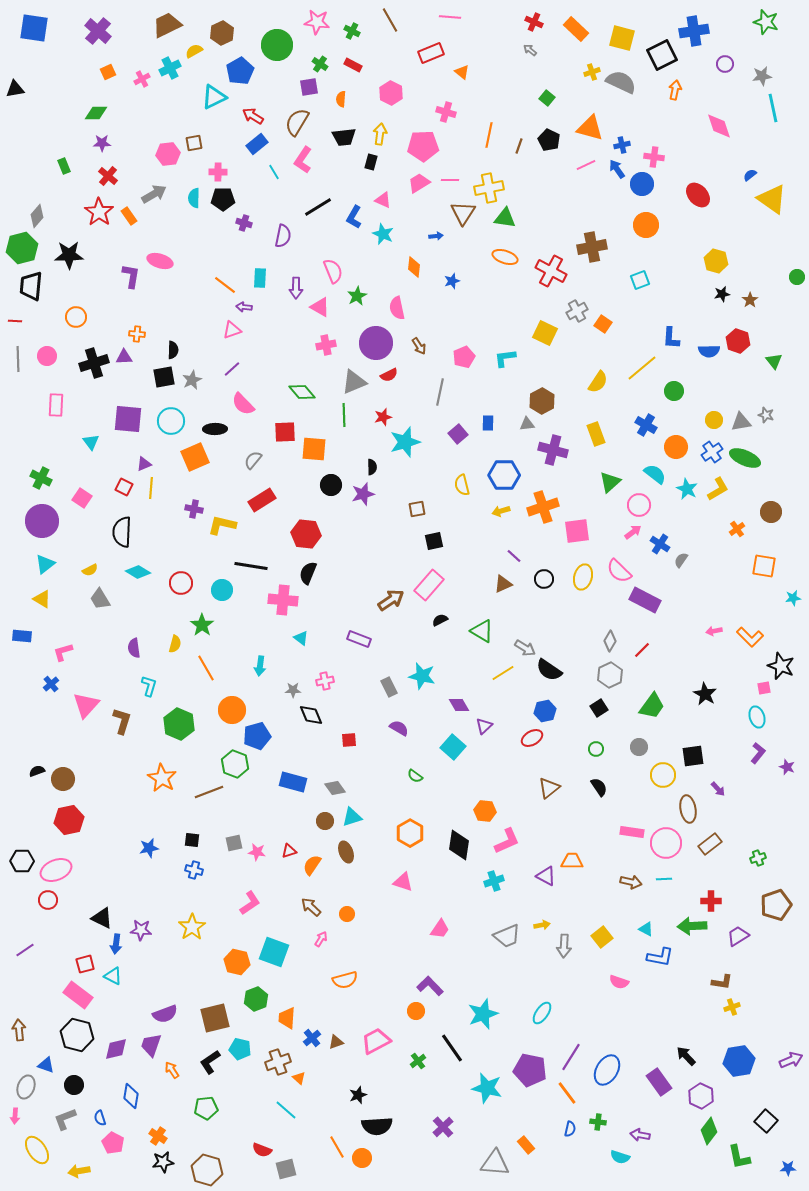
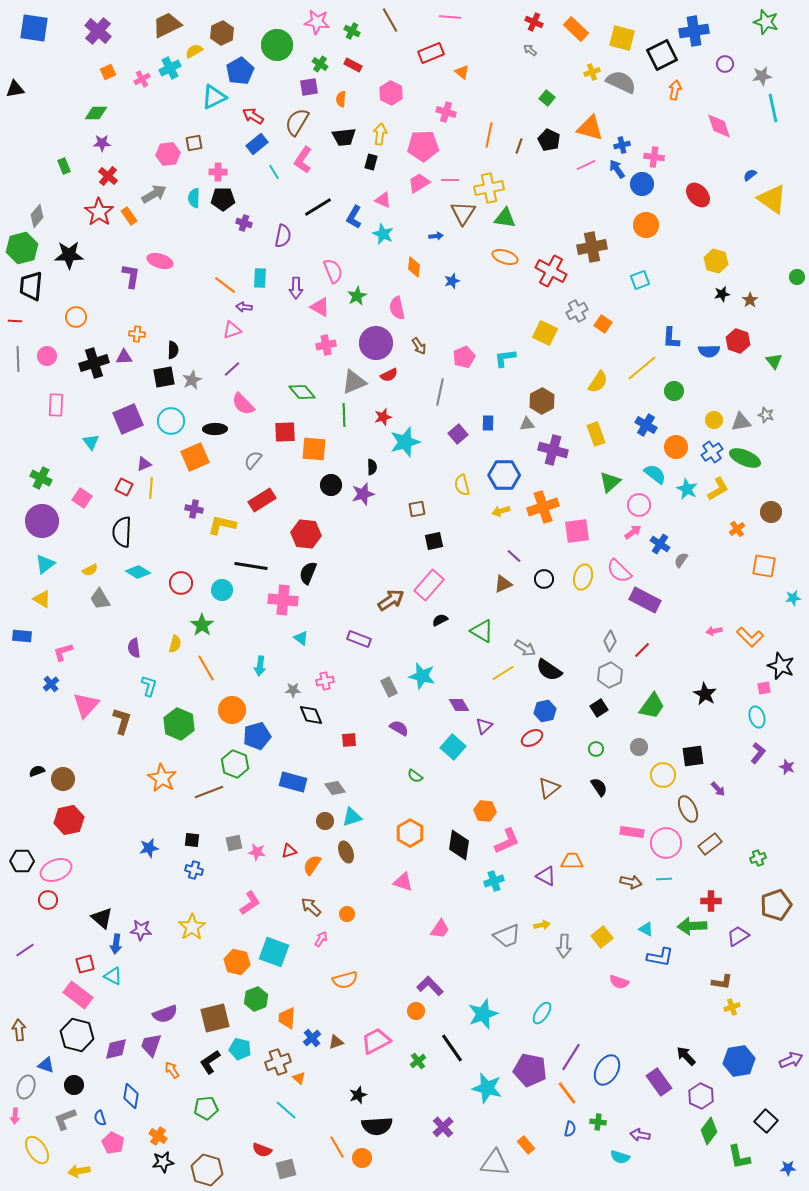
purple square at (128, 419): rotated 28 degrees counterclockwise
brown ellipse at (688, 809): rotated 16 degrees counterclockwise
black triangle at (102, 918): rotated 15 degrees clockwise
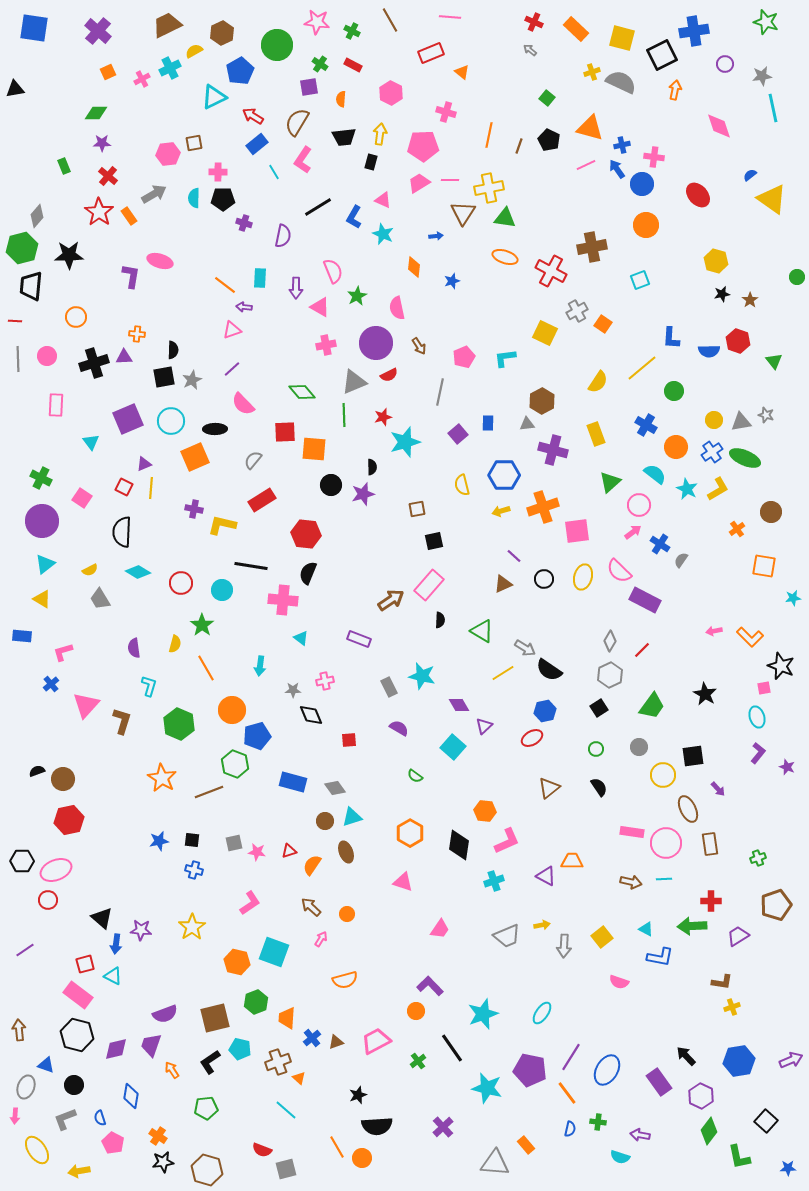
black semicircle at (440, 620): rotated 119 degrees clockwise
brown rectangle at (710, 844): rotated 60 degrees counterclockwise
blue star at (149, 848): moved 10 px right, 7 px up
green hexagon at (256, 999): moved 3 px down
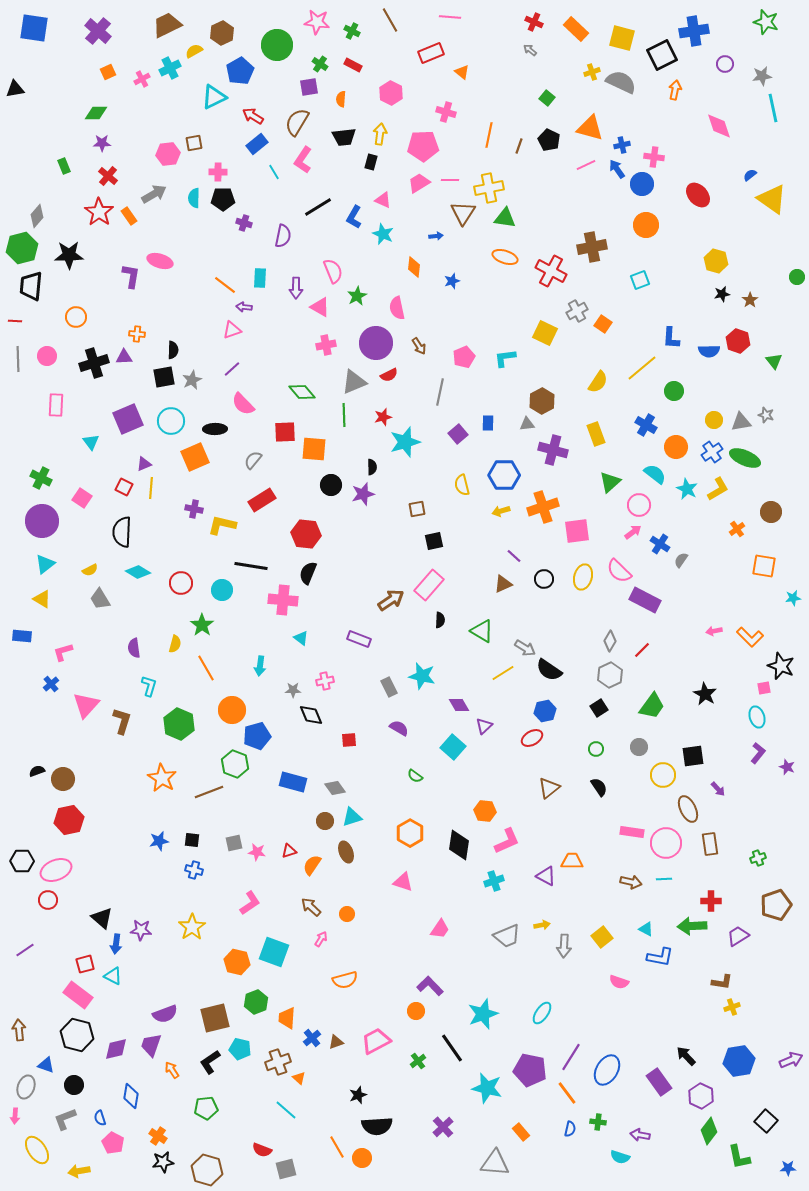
orange rectangle at (526, 1145): moved 5 px left, 13 px up
